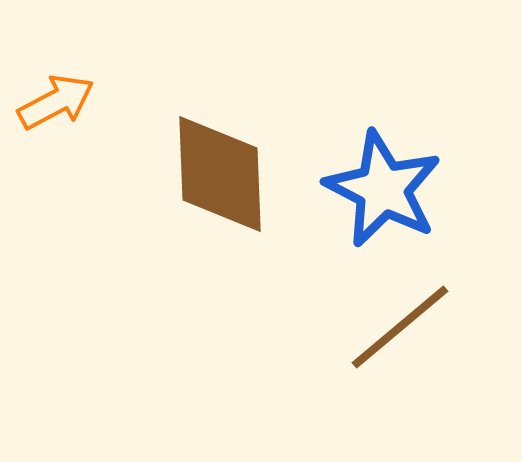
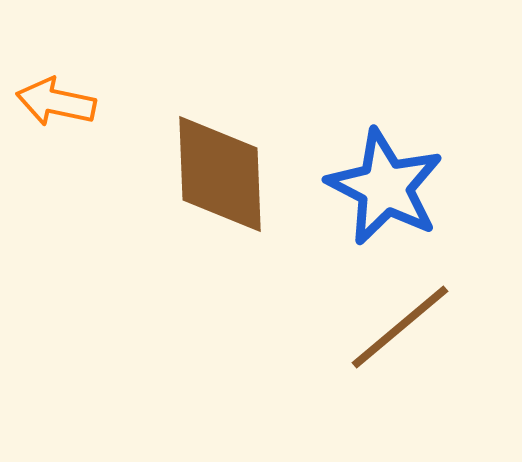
orange arrow: rotated 140 degrees counterclockwise
blue star: moved 2 px right, 2 px up
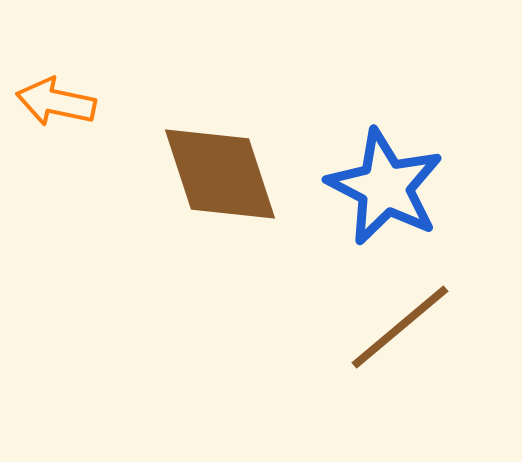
brown diamond: rotated 16 degrees counterclockwise
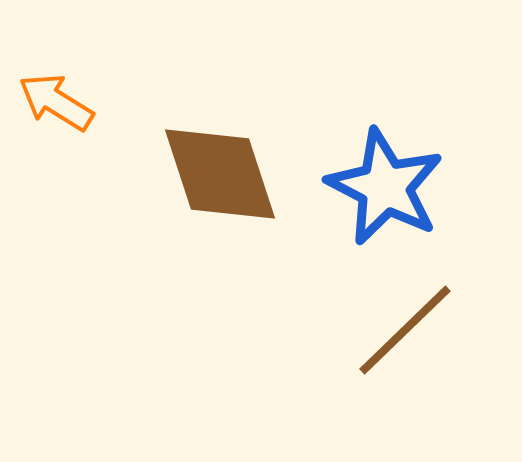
orange arrow: rotated 20 degrees clockwise
brown line: moved 5 px right, 3 px down; rotated 4 degrees counterclockwise
